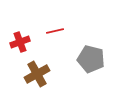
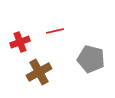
brown cross: moved 2 px right, 2 px up
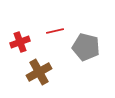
gray pentagon: moved 5 px left, 12 px up
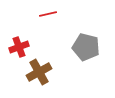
red line: moved 7 px left, 17 px up
red cross: moved 1 px left, 5 px down
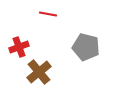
red line: rotated 24 degrees clockwise
brown cross: rotated 10 degrees counterclockwise
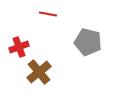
gray pentagon: moved 2 px right, 5 px up
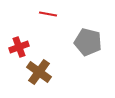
brown cross: rotated 15 degrees counterclockwise
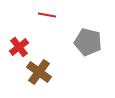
red line: moved 1 px left, 1 px down
red cross: rotated 18 degrees counterclockwise
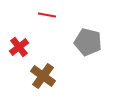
brown cross: moved 4 px right, 4 px down
